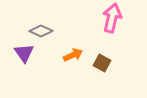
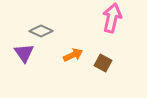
brown square: moved 1 px right
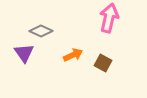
pink arrow: moved 3 px left
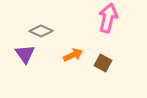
pink arrow: moved 1 px left
purple triangle: moved 1 px right, 1 px down
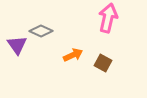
purple triangle: moved 8 px left, 9 px up
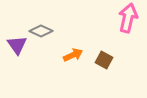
pink arrow: moved 20 px right
brown square: moved 1 px right, 3 px up
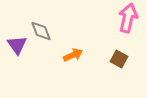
gray diamond: rotated 45 degrees clockwise
brown square: moved 15 px right, 1 px up
